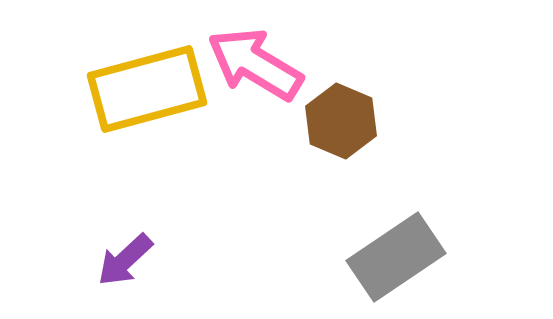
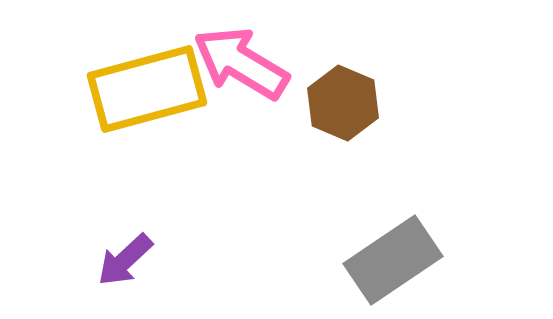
pink arrow: moved 14 px left, 1 px up
brown hexagon: moved 2 px right, 18 px up
gray rectangle: moved 3 px left, 3 px down
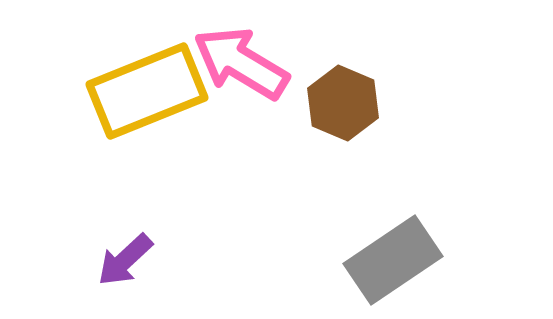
yellow rectangle: moved 2 px down; rotated 7 degrees counterclockwise
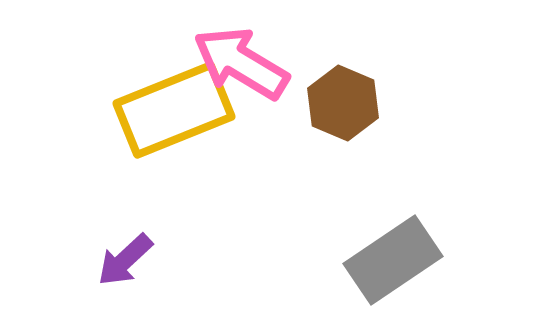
yellow rectangle: moved 27 px right, 19 px down
